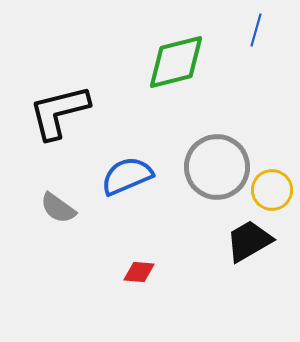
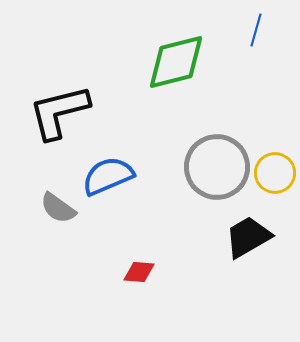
blue semicircle: moved 19 px left
yellow circle: moved 3 px right, 17 px up
black trapezoid: moved 1 px left, 4 px up
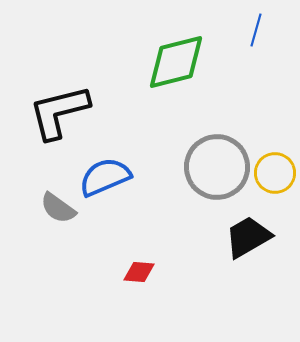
blue semicircle: moved 3 px left, 1 px down
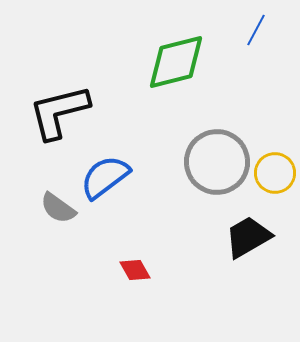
blue line: rotated 12 degrees clockwise
gray circle: moved 5 px up
blue semicircle: rotated 14 degrees counterclockwise
red diamond: moved 4 px left, 2 px up; rotated 56 degrees clockwise
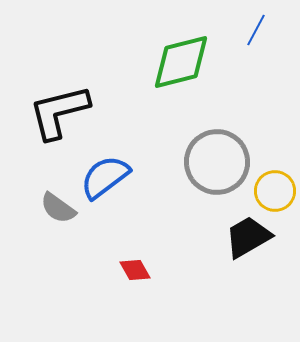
green diamond: moved 5 px right
yellow circle: moved 18 px down
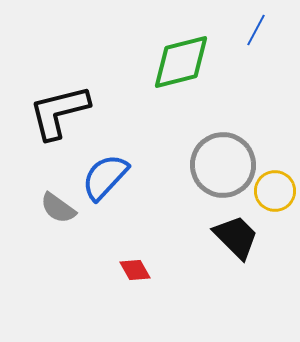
gray circle: moved 6 px right, 3 px down
blue semicircle: rotated 10 degrees counterclockwise
black trapezoid: moved 12 px left; rotated 75 degrees clockwise
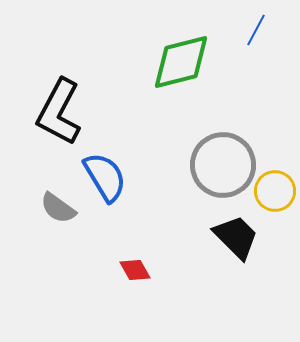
black L-shape: rotated 48 degrees counterclockwise
blue semicircle: rotated 106 degrees clockwise
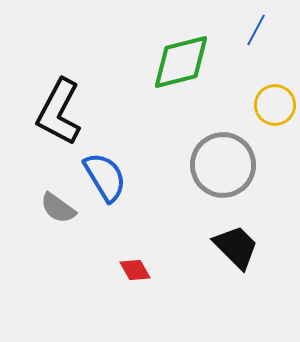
yellow circle: moved 86 px up
black trapezoid: moved 10 px down
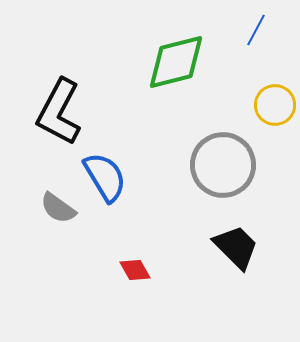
green diamond: moved 5 px left
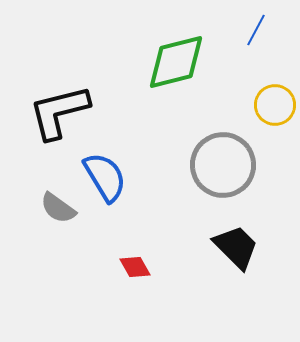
black L-shape: rotated 48 degrees clockwise
red diamond: moved 3 px up
